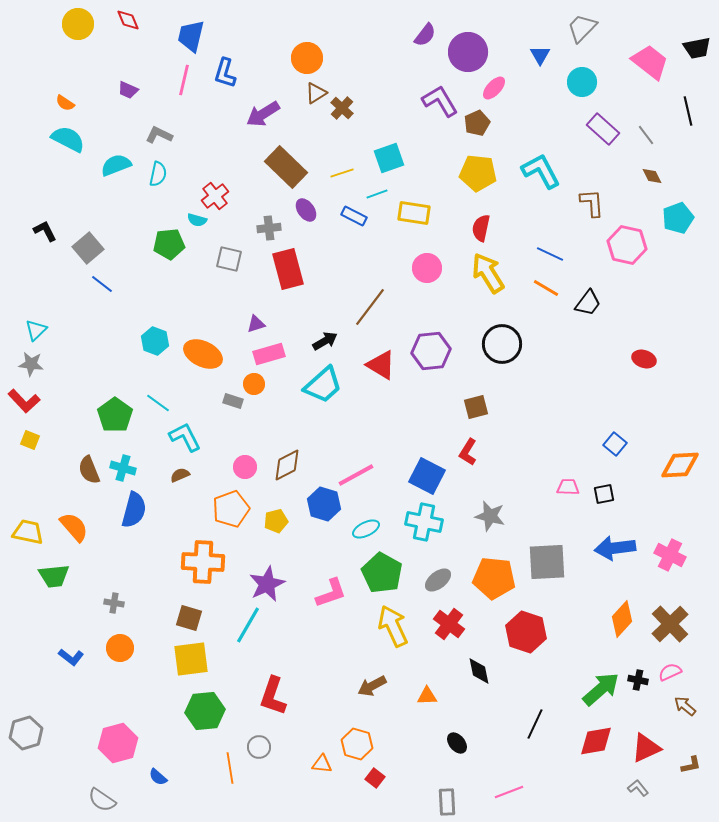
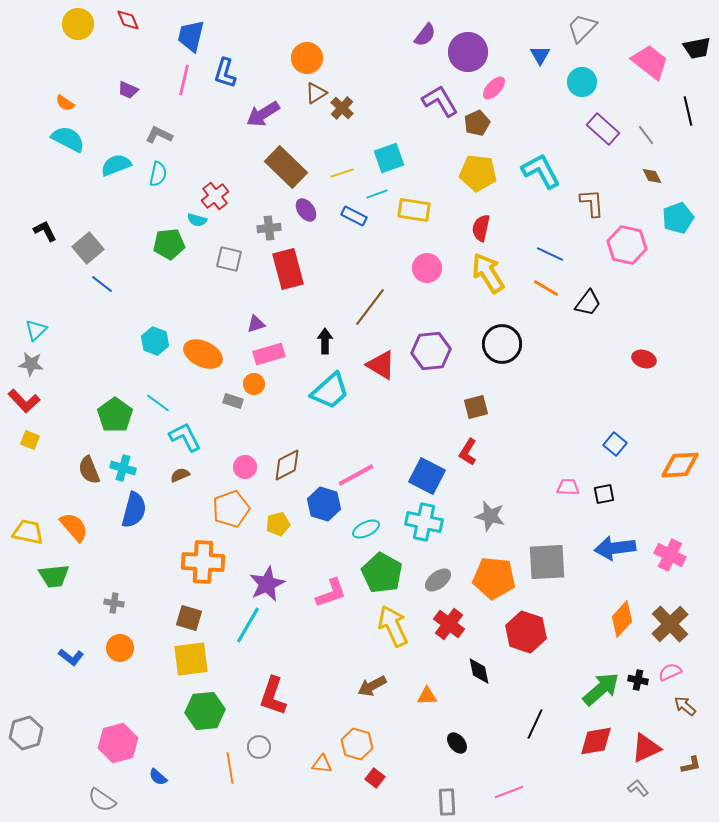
yellow rectangle at (414, 213): moved 3 px up
black arrow at (325, 341): rotated 60 degrees counterclockwise
cyan trapezoid at (323, 385): moved 7 px right, 6 px down
yellow pentagon at (276, 521): moved 2 px right, 3 px down
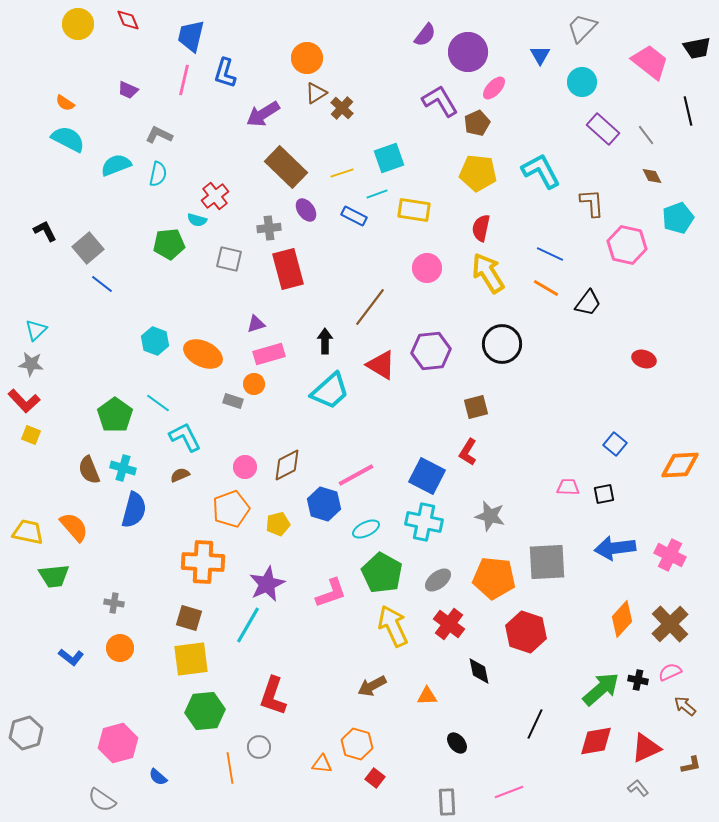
yellow square at (30, 440): moved 1 px right, 5 px up
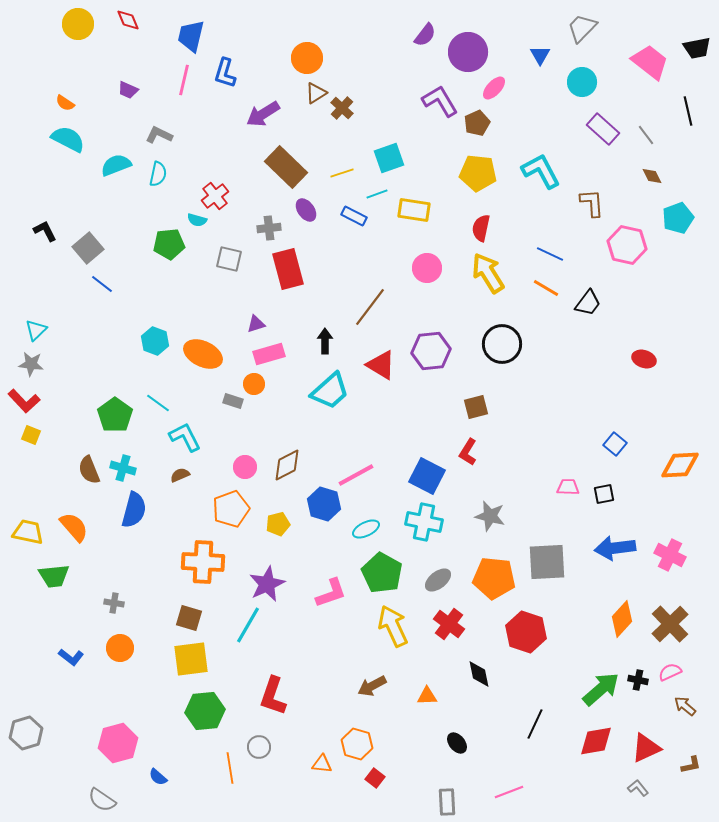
black diamond at (479, 671): moved 3 px down
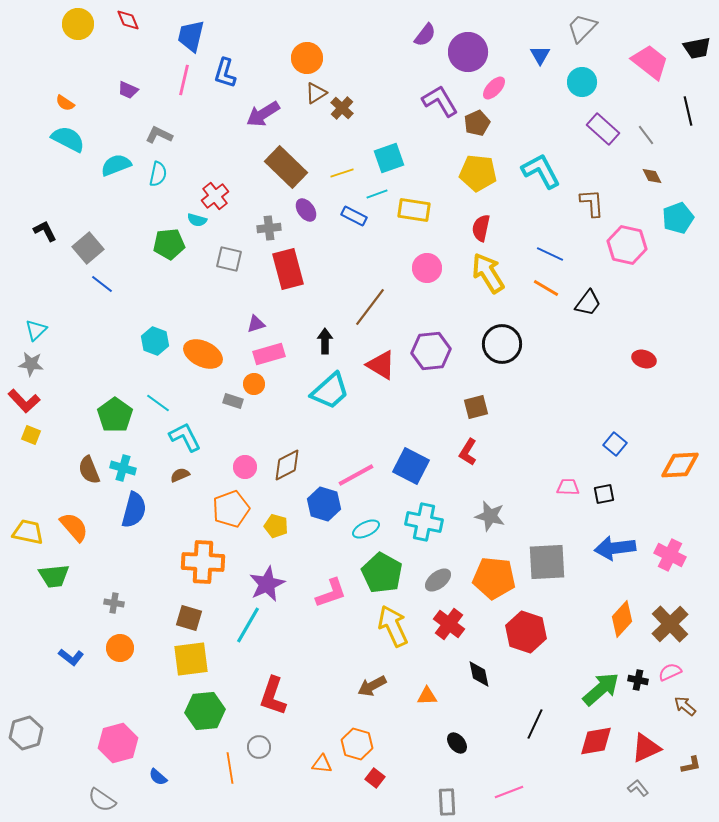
blue square at (427, 476): moved 16 px left, 10 px up
yellow pentagon at (278, 524): moved 2 px left, 2 px down; rotated 30 degrees clockwise
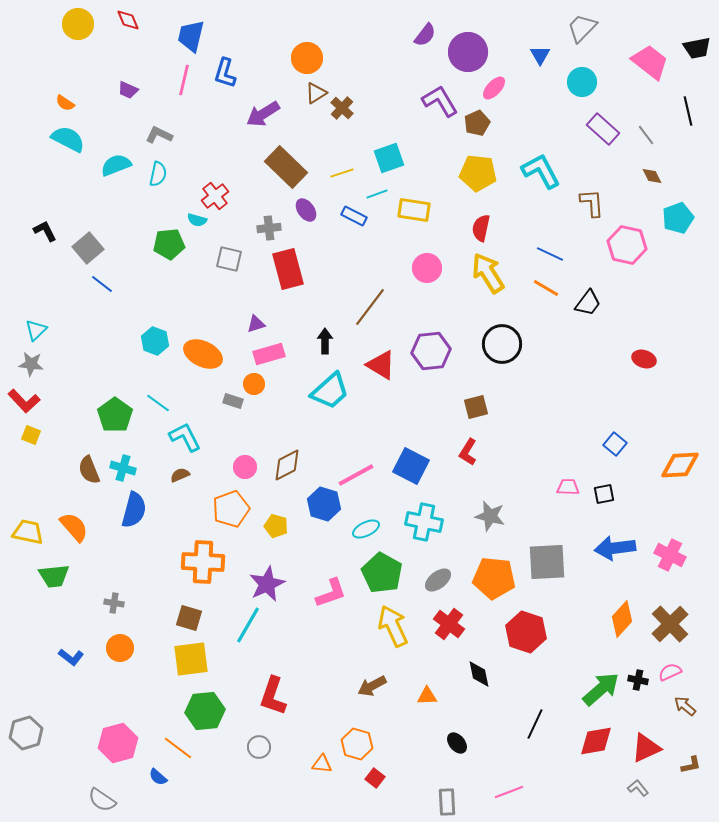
orange line at (230, 768): moved 52 px left, 20 px up; rotated 44 degrees counterclockwise
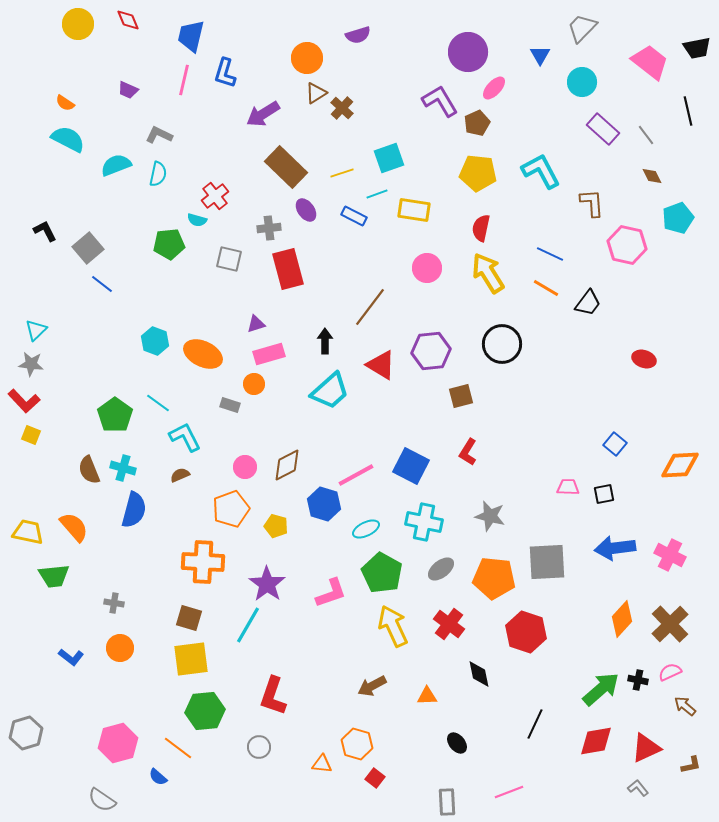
purple semicircle at (425, 35): moved 67 px left; rotated 35 degrees clockwise
gray rectangle at (233, 401): moved 3 px left, 4 px down
brown square at (476, 407): moved 15 px left, 11 px up
gray ellipse at (438, 580): moved 3 px right, 11 px up
purple star at (267, 584): rotated 12 degrees counterclockwise
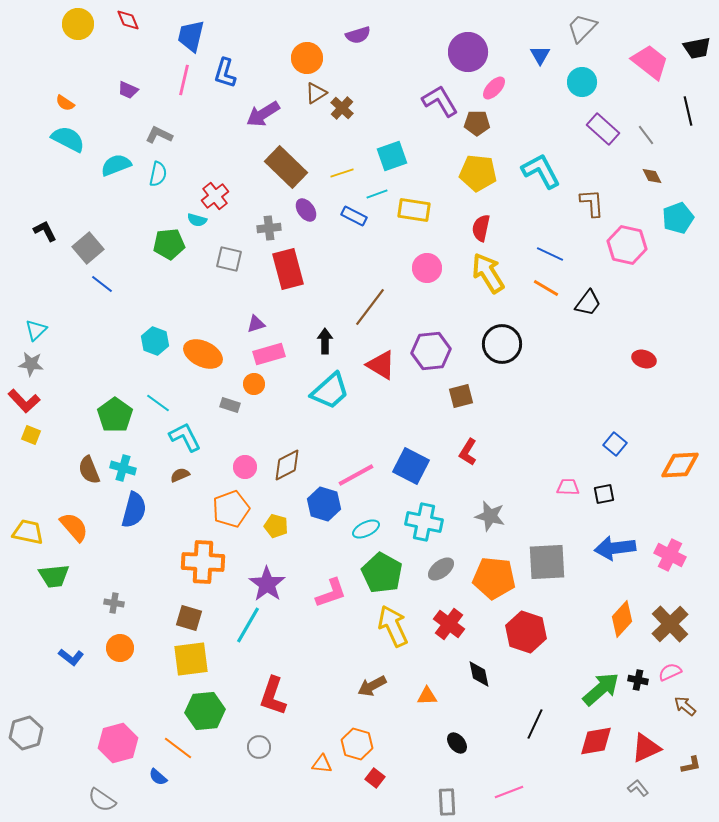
brown pentagon at (477, 123): rotated 25 degrees clockwise
cyan square at (389, 158): moved 3 px right, 2 px up
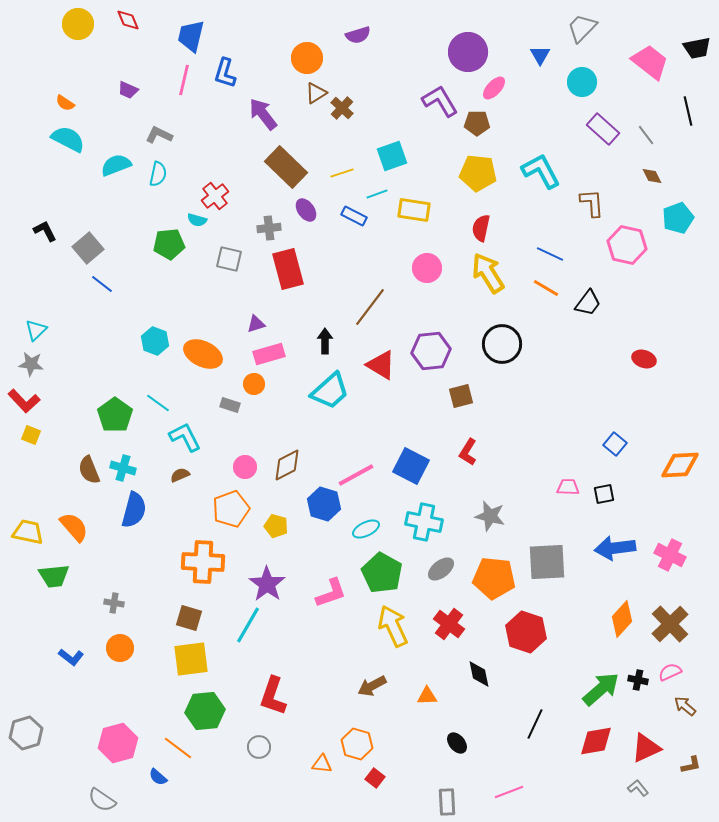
purple arrow at (263, 114): rotated 84 degrees clockwise
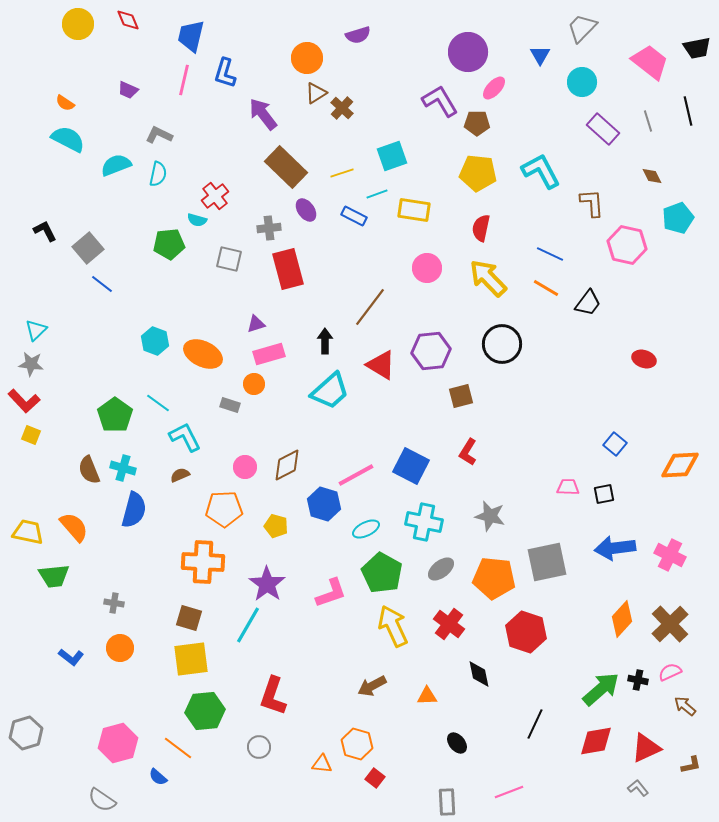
gray line at (646, 135): moved 2 px right, 14 px up; rotated 20 degrees clockwise
yellow arrow at (488, 273): moved 5 px down; rotated 12 degrees counterclockwise
orange pentagon at (231, 509): moved 7 px left; rotated 18 degrees clockwise
gray square at (547, 562): rotated 9 degrees counterclockwise
